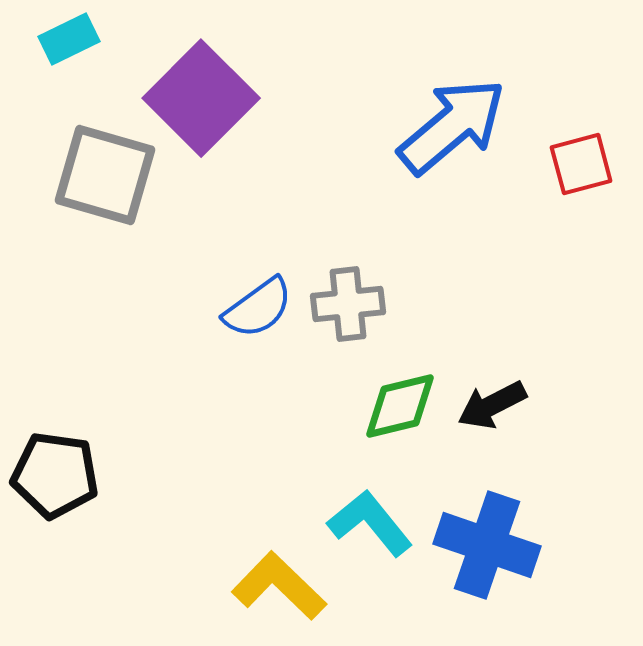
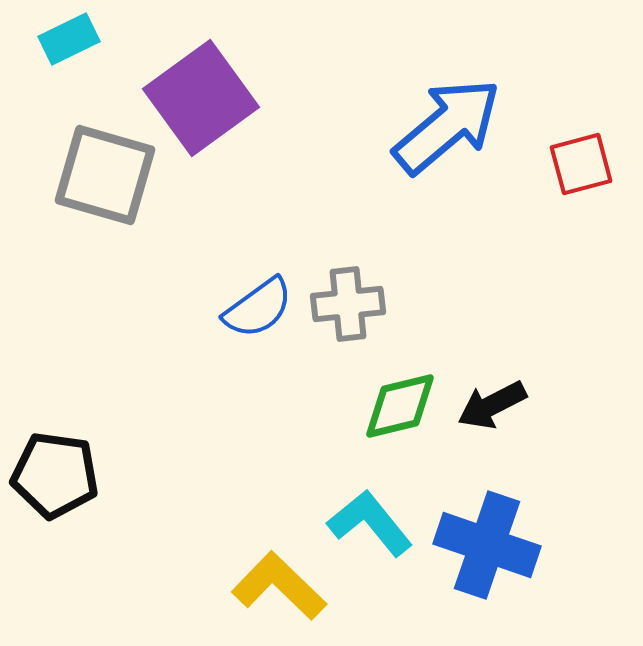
purple square: rotated 9 degrees clockwise
blue arrow: moved 5 px left
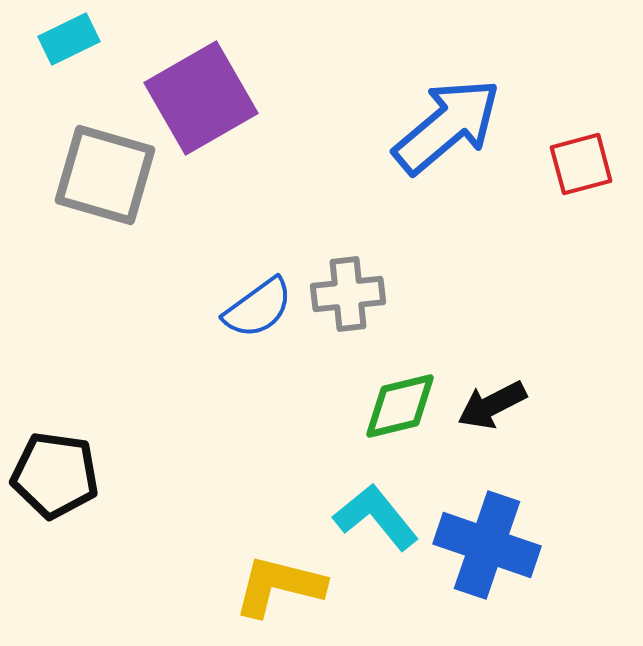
purple square: rotated 6 degrees clockwise
gray cross: moved 10 px up
cyan L-shape: moved 6 px right, 6 px up
yellow L-shape: rotated 30 degrees counterclockwise
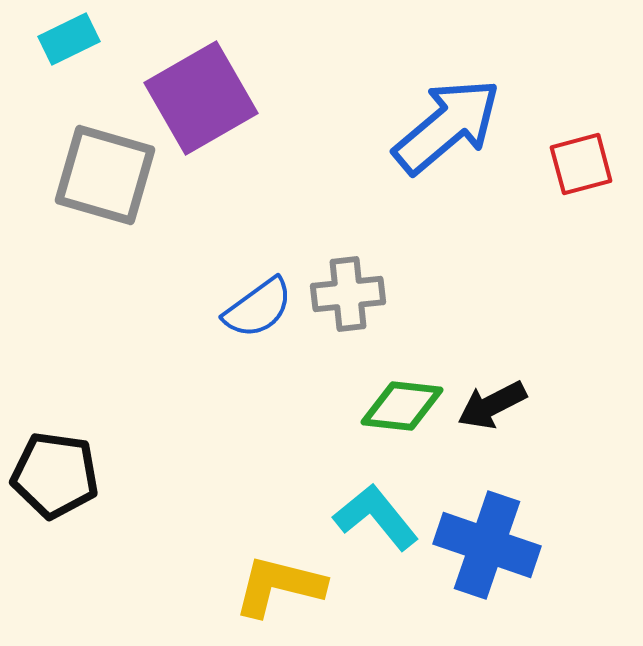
green diamond: moved 2 px right; rotated 20 degrees clockwise
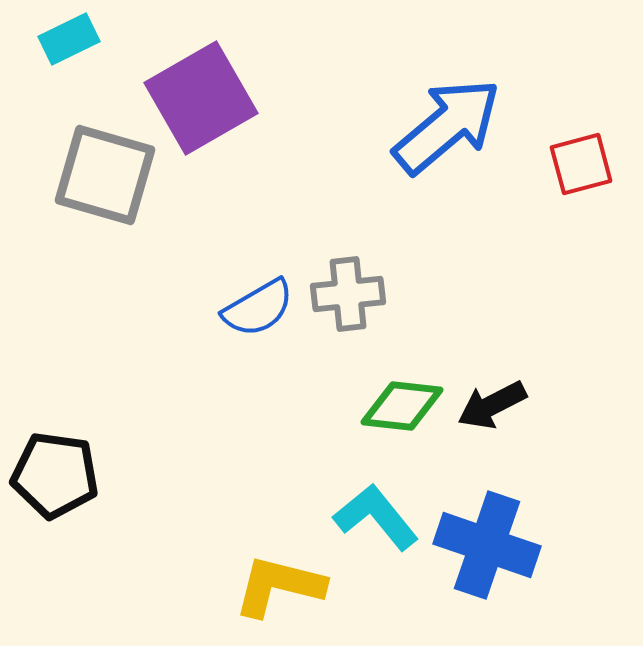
blue semicircle: rotated 6 degrees clockwise
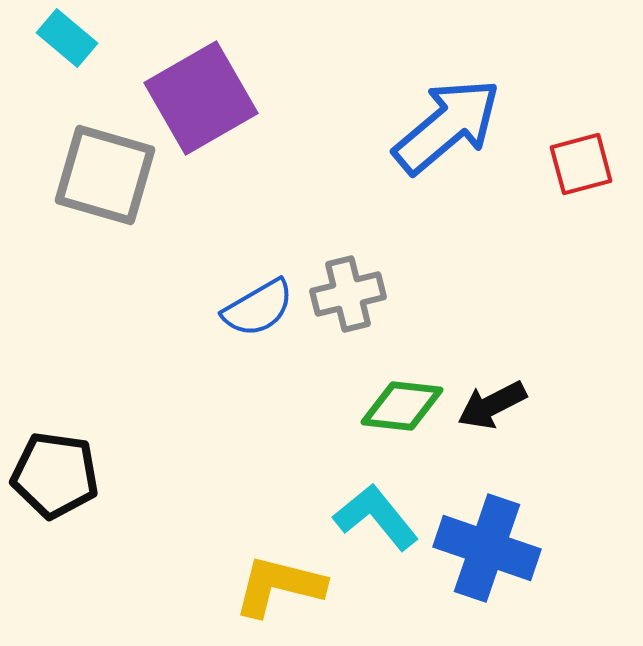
cyan rectangle: moved 2 px left, 1 px up; rotated 66 degrees clockwise
gray cross: rotated 8 degrees counterclockwise
blue cross: moved 3 px down
